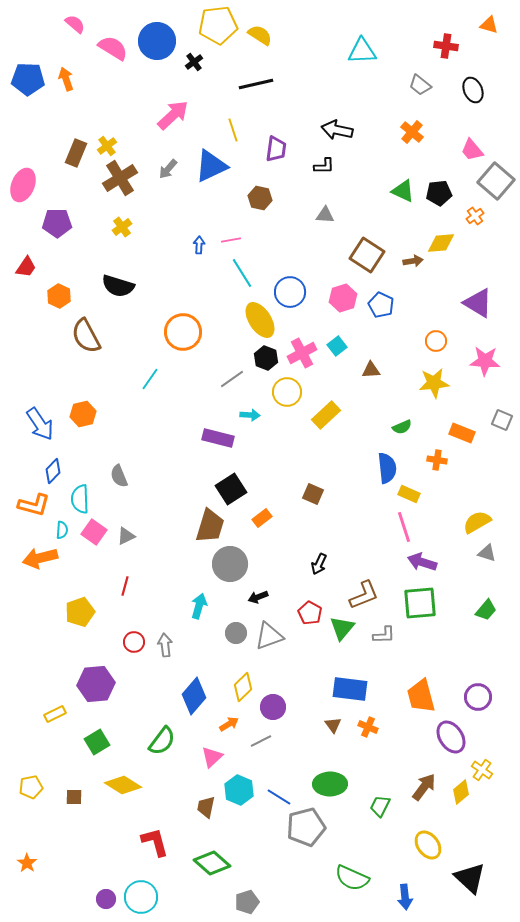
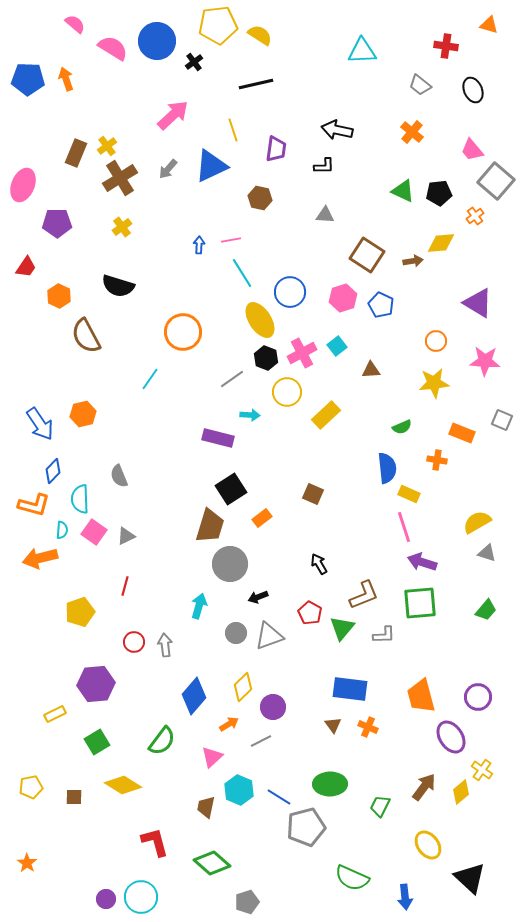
black arrow at (319, 564): rotated 125 degrees clockwise
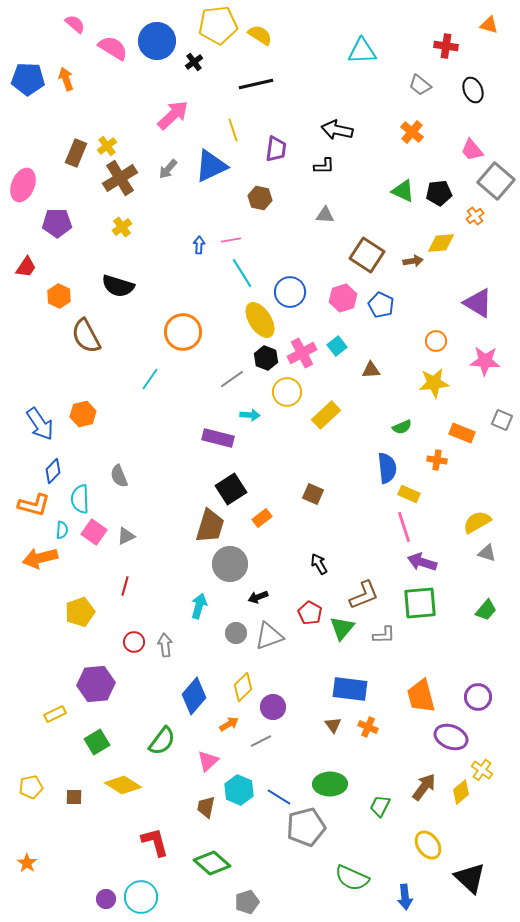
purple ellipse at (451, 737): rotated 36 degrees counterclockwise
pink triangle at (212, 757): moved 4 px left, 4 px down
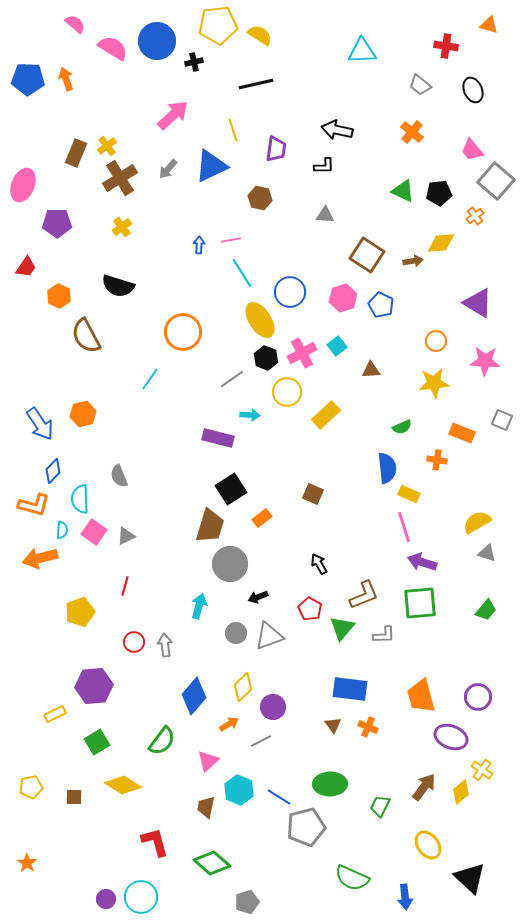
black cross at (194, 62): rotated 24 degrees clockwise
red pentagon at (310, 613): moved 4 px up
purple hexagon at (96, 684): moved 2 px left, 2 px down
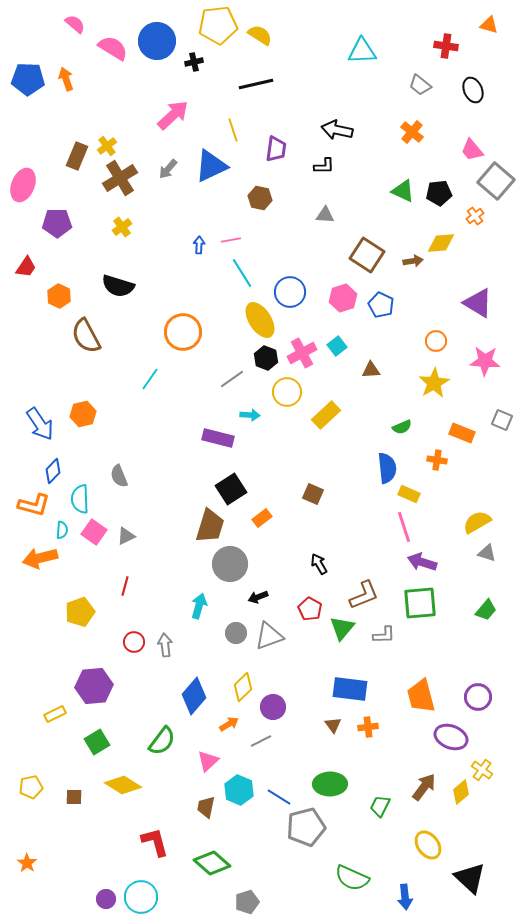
brown rectangle at (76, 153): moved 1 px right, 3 px down
yellow star at (434, 383): rotated 24 degrees counterclockwise
orange cross at (368, 727): rotated 30 degrees counterclockwise
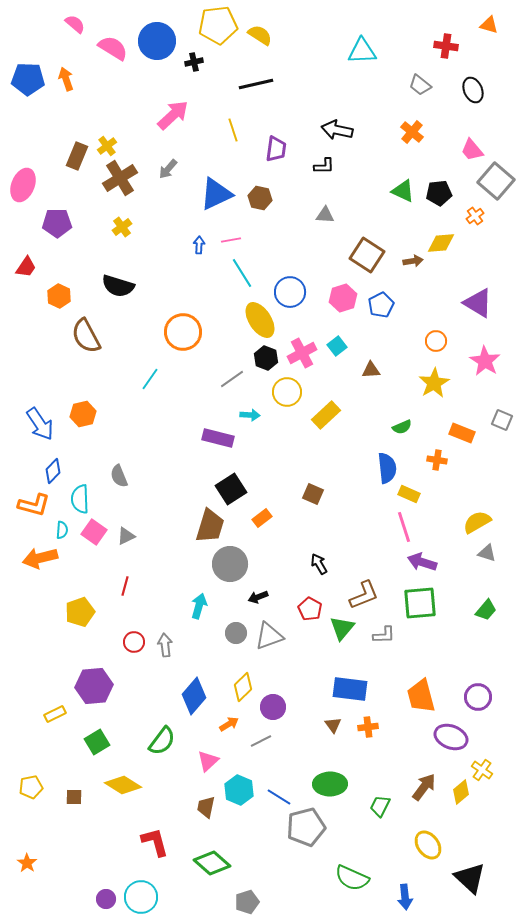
blue triangle at (211, 166): moved 5 px right, 28 px down
blue pentagon at (381, 305): rotated 20 degrees clockwise
pink star at (485, 361): rotated 28 degrees clockwise
